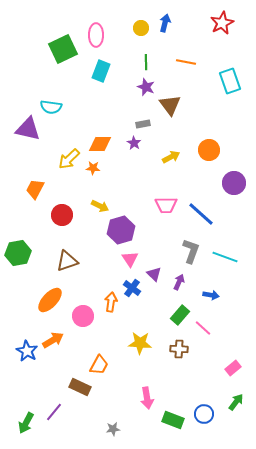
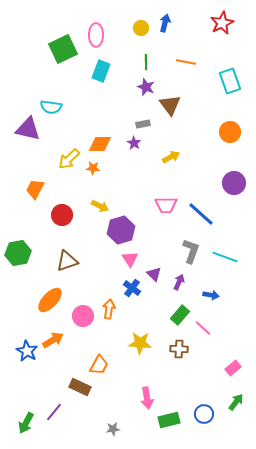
orange circle at (209, 150): moved 21 px right, 18 px up
orange arrow at (111, 302): moved 2 px left, 7 px down
green rectangle at (173, 420): moved 4 px left; rotated 35 degrees counterclockwise
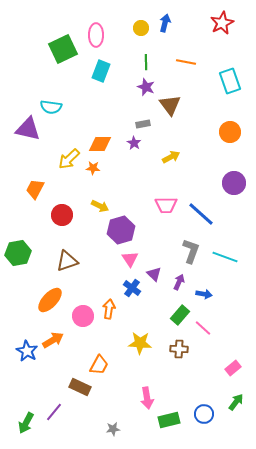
blue arrow at (211, 295): moved 7 px left, 1 px up
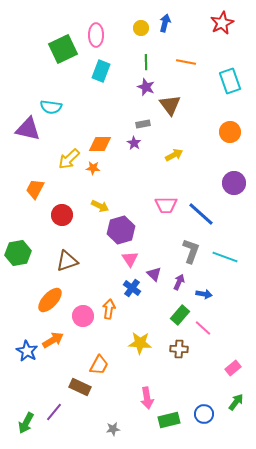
yellow arrow at (171, 157): moved 3 px right, 2 px up
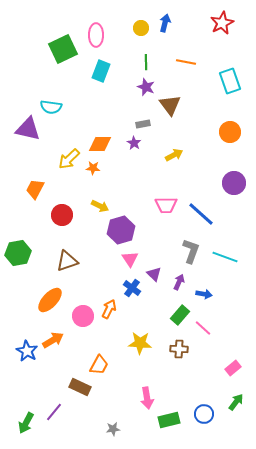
orange arrow at (109, 309): rotated 18 degrees clockwise
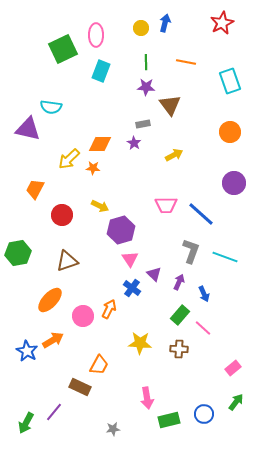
purple star at (146, 87): rotated 18 degrees counterclockwise
blue arrow at (204, 294): rotated 56 degrees clockwise
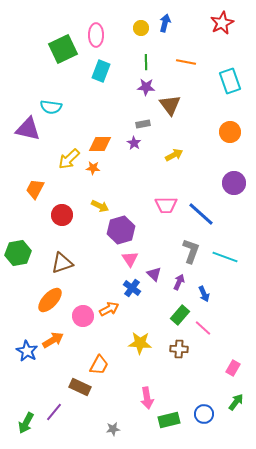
brown triangle at (67, 261): moved 5 px left, 2 px down
orange arrow at (109, 309): rotated 36 degrees clockwise
pink rectangle at (233, 368): rotated 21 degrees counterclockwise
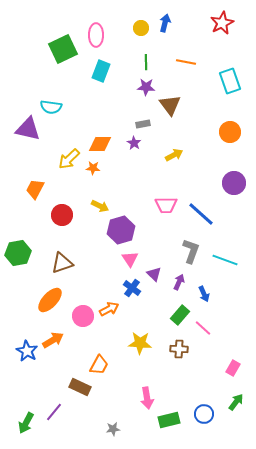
cyan line at (225, 257): moved 3 px down
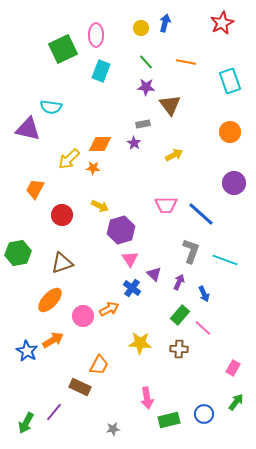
green line at (146, 62): rotated 42 degrees counterclockwise
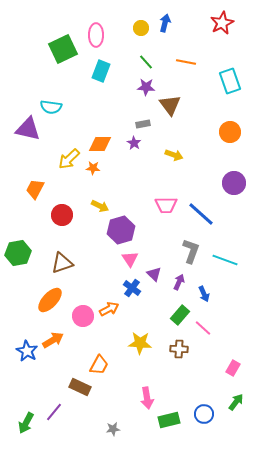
yellow arrow at (174, 155): rotated 48 degrees clockwise
